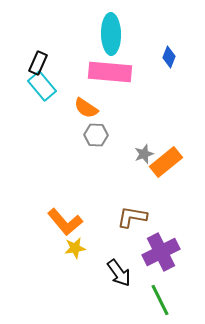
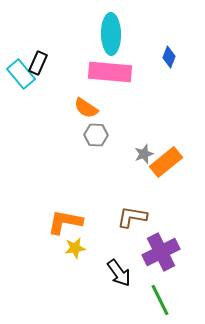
cyan rectangle: moved 21 px left, 12 px up
orange L-shape: rotated 141 degrees clockwise
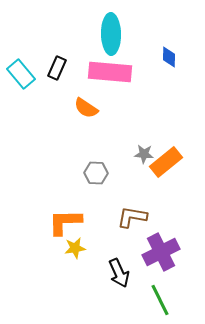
blue diamond: rotated 20 degrees counterclockwise
black rectangle: moved 19 px right, 5 px down
gray hexagon: moved 38 px down
gray star: rotated 24 degrees clockwise
orange L-shape: rotated 12 degrees counterclockwise
black arrow: rotated 12 degrees clockwise
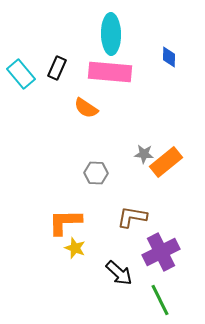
yellow star: rotated 30 degrees clockwise
black arrow: rotated 24 degrees counterclockwise
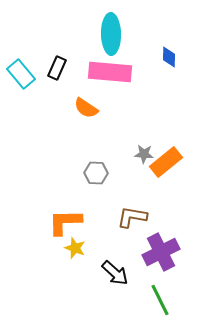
black arrow: moved 4 px left
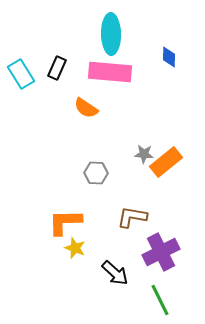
cyan rectangle: rotated 8 degrees clockwise
